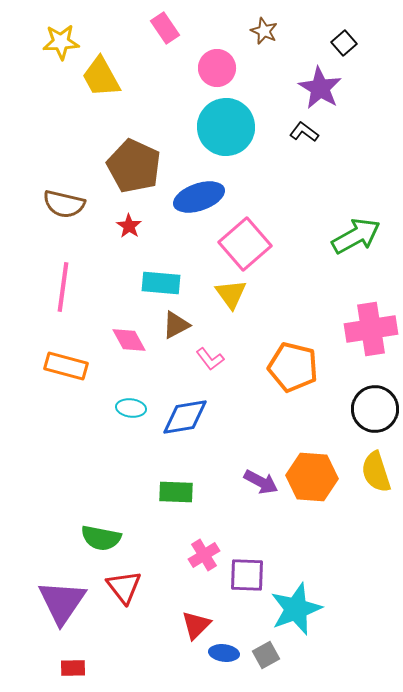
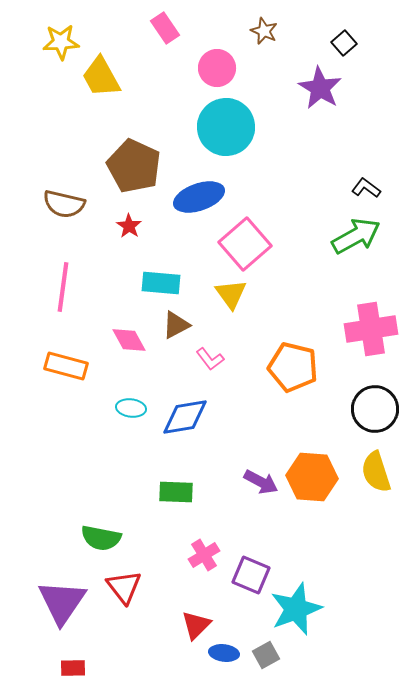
black L-shape at (304, 132): moved 62 px right, 56 px down
purple square at (247, 575): moved 4 px right; rotated 21 degrees clockwise
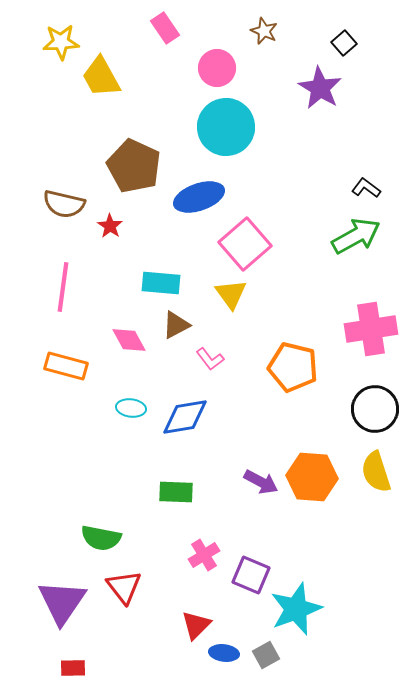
red star at (129, 226): moved 19 px left
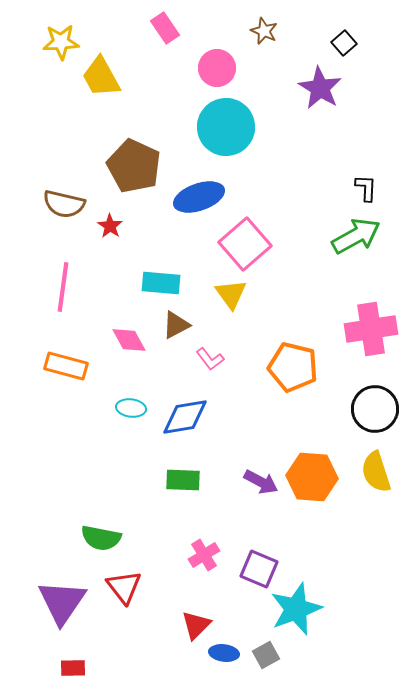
black L-shape at (366, 188): rotated 56 degrees clockwise
green rectangle at (176, 492): moved 7 px right, 12 px up
purple square at (251, 575): moved 8 px right, 6 px up
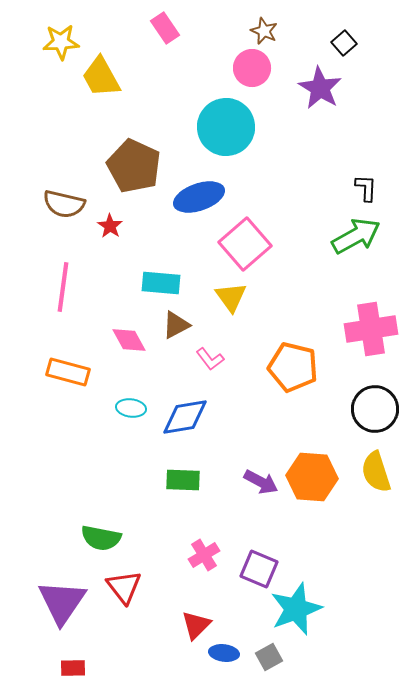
pink circle at (217, 68): moved 35 px right
yellow triangle at (231, 294): moved 3 px down
orange rectangle at (66, 366): moved 2 px right, 6 px down
gray square at (266, 655): moved 3 px right, 2 px down
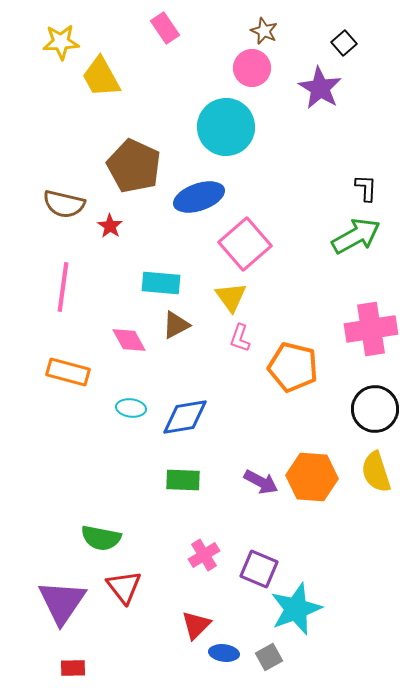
pink L-shape at (210, 359): moved 30 px right, 21 px up; rotated 56 degrees clockwise
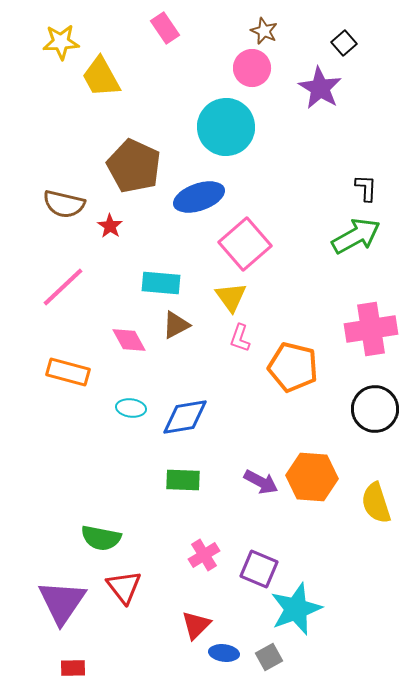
pink line at (63, 287): rotated 39 degrees clockwise
yellow semicircle at (376, 472): moved 31 px down
